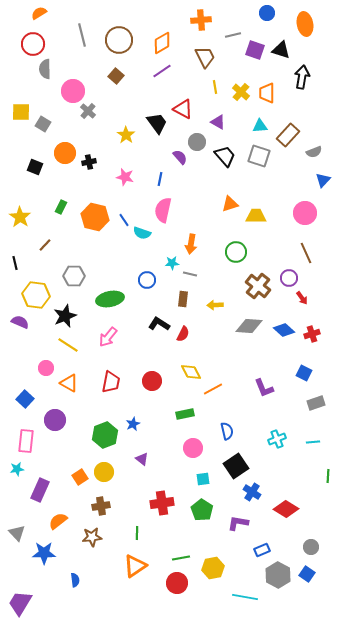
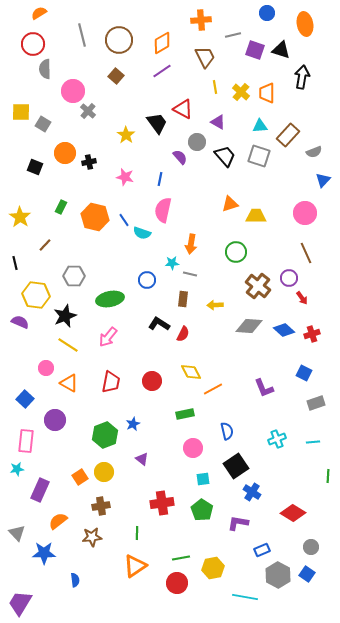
red diamond at (286, 509): moved 7 px right, 4 px down
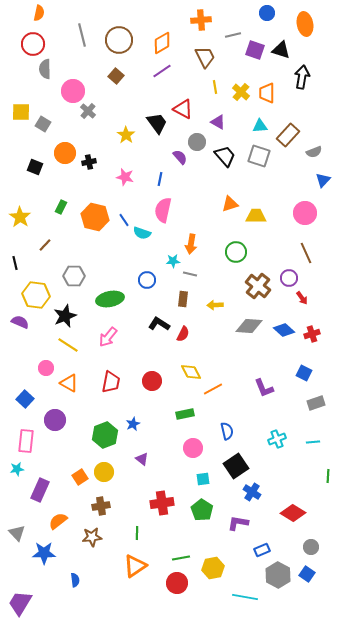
orange semicircle at (39, 13): rotated 133 degrees clockwise
cyan star at (172, 263): moved 1 px right, 2 px up
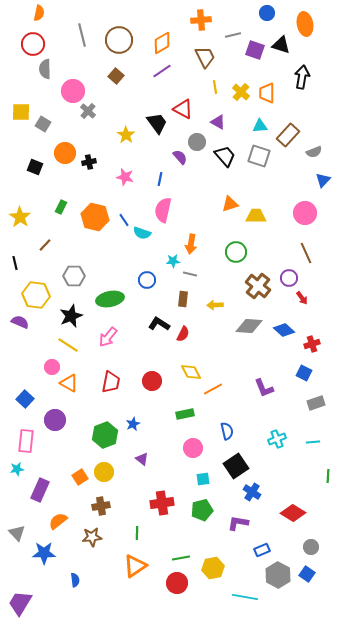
black triangle at (281, 50): moved 5 px up
black star at (65, 316): moved 6 px right
red cross at (312, 334): moved 10 px down
pink circle at (46, 368): moved 6 px right, 1 px up
green pentagon at (202, 510): rotated 25 degrees clockwise
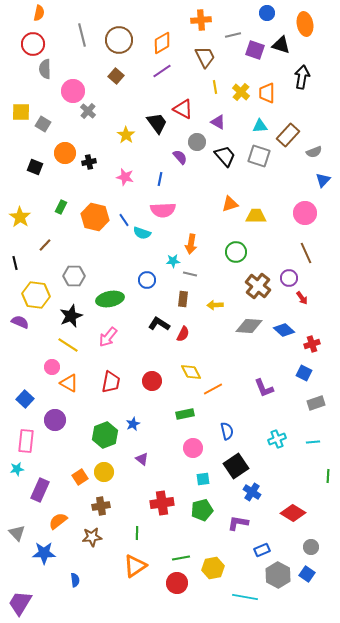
pink semicircle at (163, 210): rotated 105 degrees counterclockwise
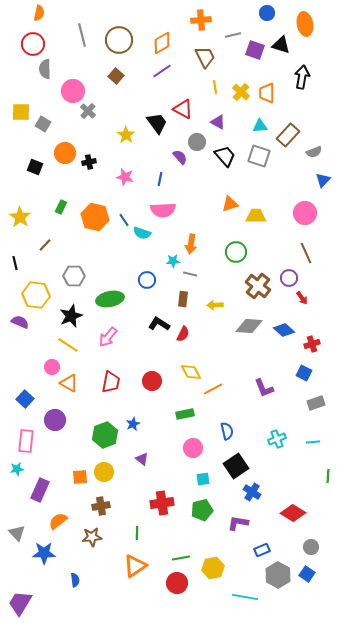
orange square at (80, 477): rotated 28 degrees clockwise
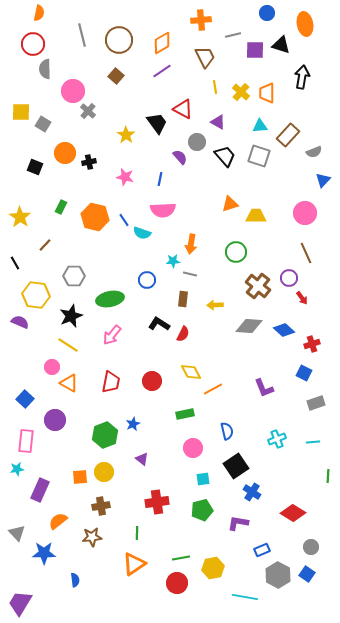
purple square at (255, 50): rotated 18 degrees counterclockwise
black line at (15, 263): rotated 16 degrees counterclockwise
pink arrow at (108, 337): moved 4 px right, 2 px up
red cross at (162, 503): moved 5 px left, 1 px up
orange triangle at (135, 566): moved 1 px left, 2 px up
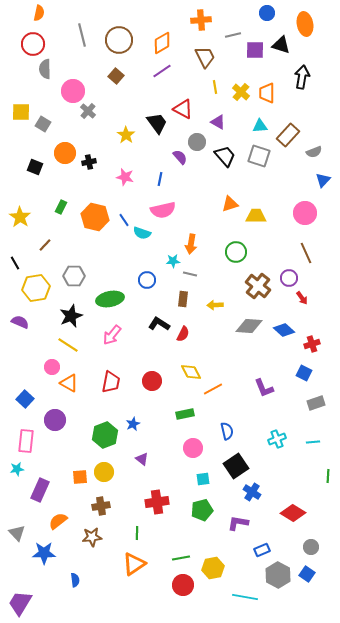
pink semicircle at (163, 210): rotated 10 degrees counterclockwise
yellow hexagon at (36, 295): moved 7 px up; rotated 16 degrees counterclockwise
red circle at (177, 583): moved 6 px right, 2 px down
